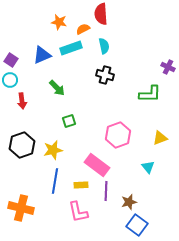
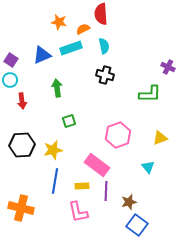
green arrow: rotated 144 degrees counterclockwise
black hexagon: rotated 15 degrees clockwise
yellow rectangle: moved 1 px right, 1 px down
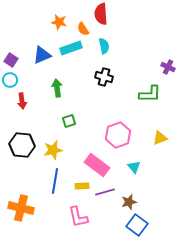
orange semicircle: rotated 96 degrees counterclockwise
black cross: moved 1 px left, 2 px down
black hexagon: rotated 10 degrees clockwise
cyan triangle: moved 14 px left
purple line: moved 1 px left, 1 px down; rotated 72 degrees clockwise
pink L-shape: moved 5 px down
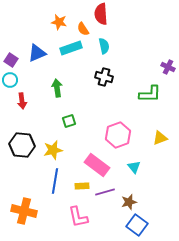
blue triangle: moved 5 px left, 2 px up
orange cross: moved 3 px right, 3 px down
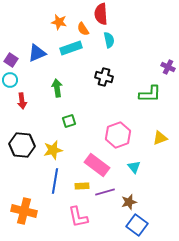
cyan semicircle: moved 5 px right, 6 px up
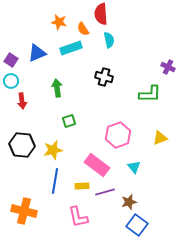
cyan circle: moved 1 px right, 1 px down
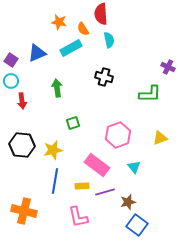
cyan rectangle: rotated 10 degrees counterclockwise
green square: moved 4 px right, 2 px down
brown star: moved 1 px left
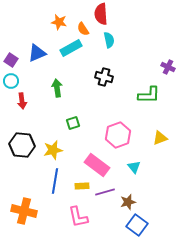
green L-shape: moved 1 px left, 1 px down
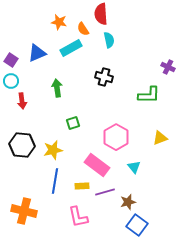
pink hexagon: moved 2 px left, 2 px down; rotated 10 degrees counterclockwise
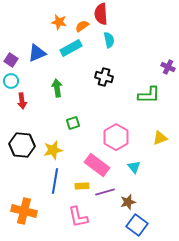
orange semicircle: moved 1 px left, 3 px up; rotated 88 degrees clockwise
